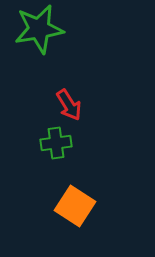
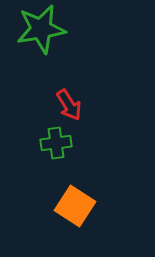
green star: moved 2 px right
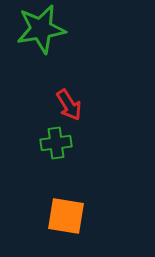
orange square: moved 9 px left, 10 px down; rotated 24 degrees counterclockwise
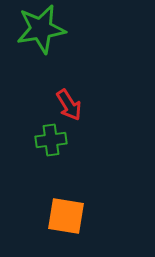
green cross: moved 5 px left, 3 px up
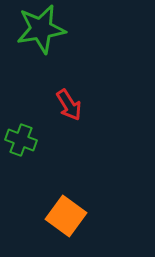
green cross: moved 30 px left; rotated 28 degrees clockwise
orange square: rotated 27 degrees clockwise
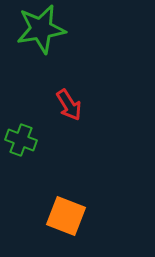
orange square: rotated 15 degrees counterclockwise
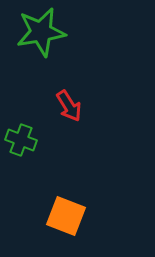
green star: moved 3 px down
red arrow: moved 1 px down
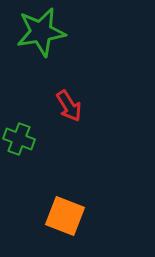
green cross: moved 2 px left, 1 px up
orange square: moved 1 px left
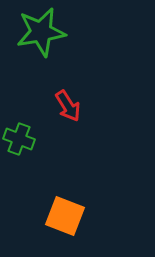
red arrow: moved 1 px left
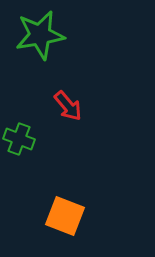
green star: moved 1 px left, 3 px down
red arrow: rotated 8 degrees counterclockwise
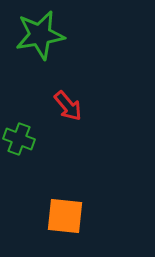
orange square: rotated 15 degrees counterclockwise
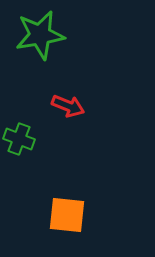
red arrow: rotated 28 degrees counterclockwise
orange square: moved 2 px right, 1 px up
